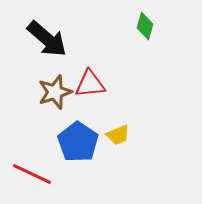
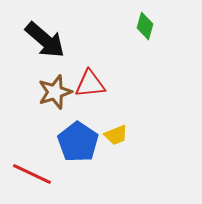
black arrow: moved 2 px left, 1 px down
yellow trapezoid: moved 2 px left
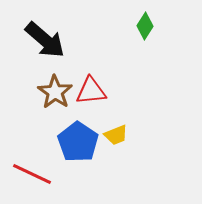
green diamond: rotated 16 degrees clockwise
red triangle: moved 1 px right, 7 px down
brown star: rotated 20 degrees counterclockwise
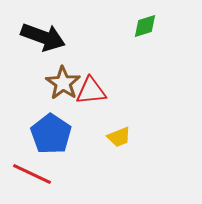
green diamond: rotated 40 degrees clockwise
black arrow: moved 2 px left, 3 px up; rotated 21 degrees counterclockwise
brown star: moved 8 px right, 9 px up
yellow trapezoid: moved 3 px right, 2 px down
blue pentagon: moved 27 px left, 8 px up
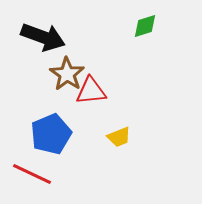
brown star: moved 4 px right, 9 px up
blue pentagon: rotated 15 degrees clockwise
